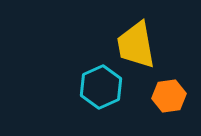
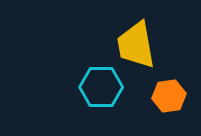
cyan hexagon: rotated 24 degrees clockwise
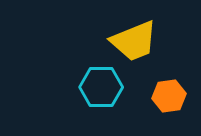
yellow trapezoid: moved 2 px left, 4 px up; rotated 102 degrees counterclockwise
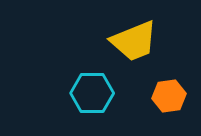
cyan hexagon: moved 9 px left, 6 px down
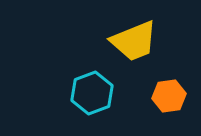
cyan hexagon: rotated 21 degrees counterclockwise
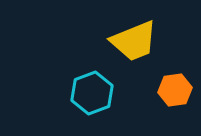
orange hexagon: moved 6 px right, 6 px up
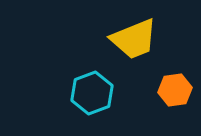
yellow trapezoid: moved 2 px up
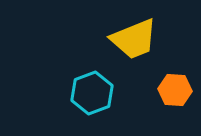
orange hexagon: rotated 12 degrees clockwise
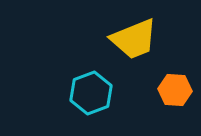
cyan hexagon: moved 1 px left
